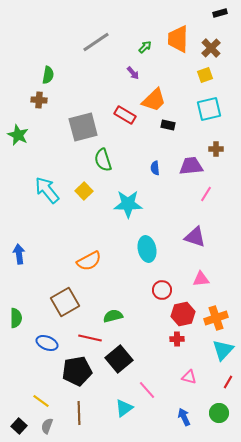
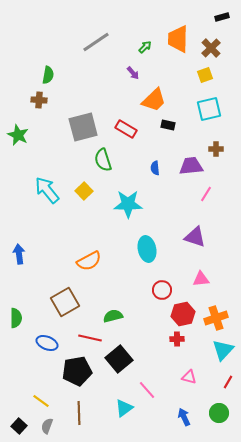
black rectangle at (220, 13): moved 2 px right, 4 px down
red rectangle at (125, 115): moved 1 px right, 14 px down
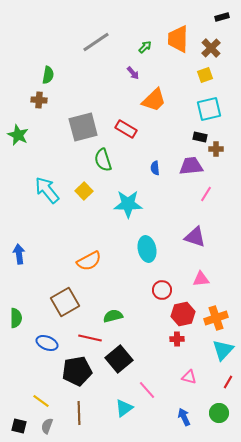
black rectangle at (168, 125): moved 32 px right, 12 px down
black square at (19, 426): rotated 28 degrees counterclockwise
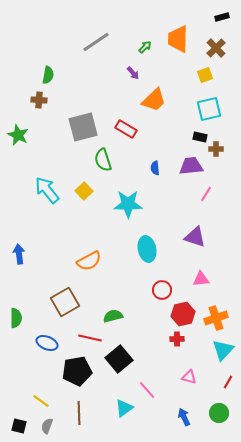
brown cross at (211, 48): moved 5 px right
